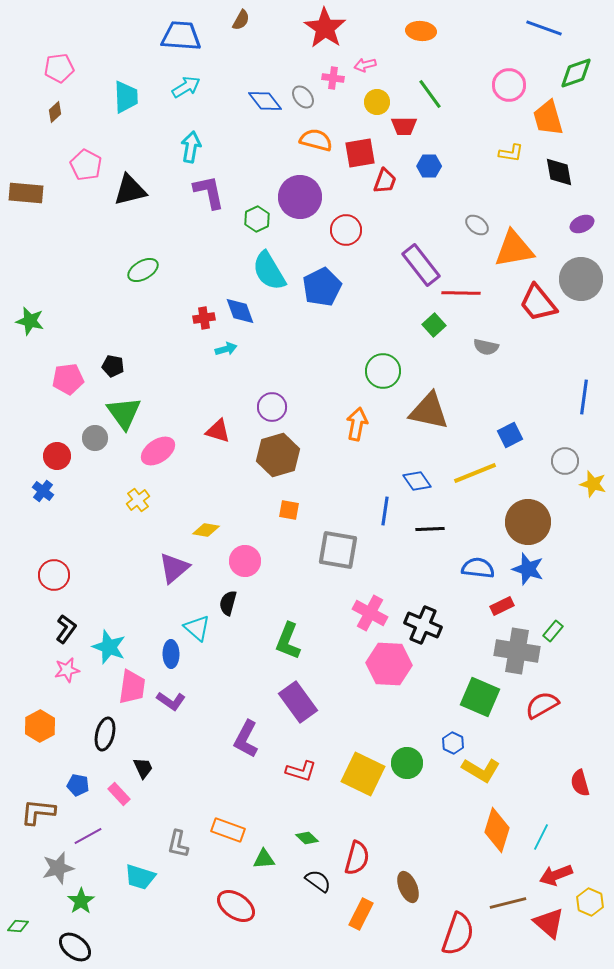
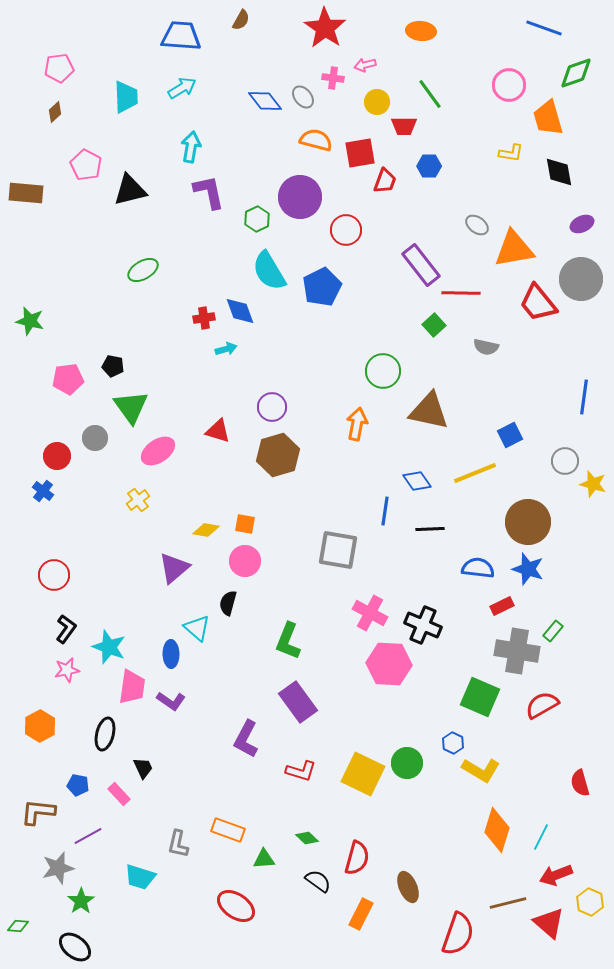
cyan arrow at (186, 87): moved 4 px left, 1 px down
green triangle at (124, 413): moved 7 px right, 6 px up
orange square at (289, 510): moved 44 px left, 14 px down
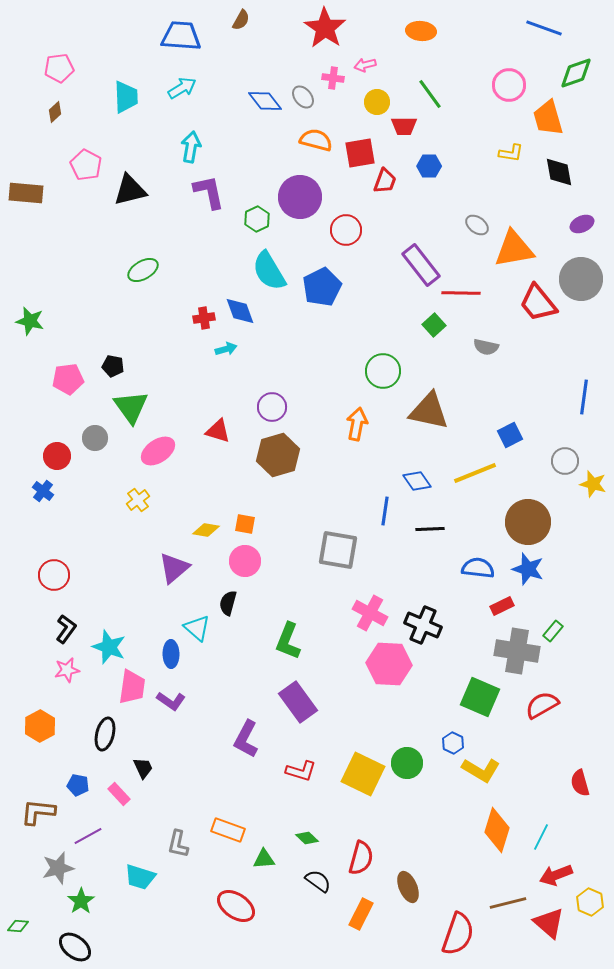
red semicircle at (357, 858): moved 4 px right
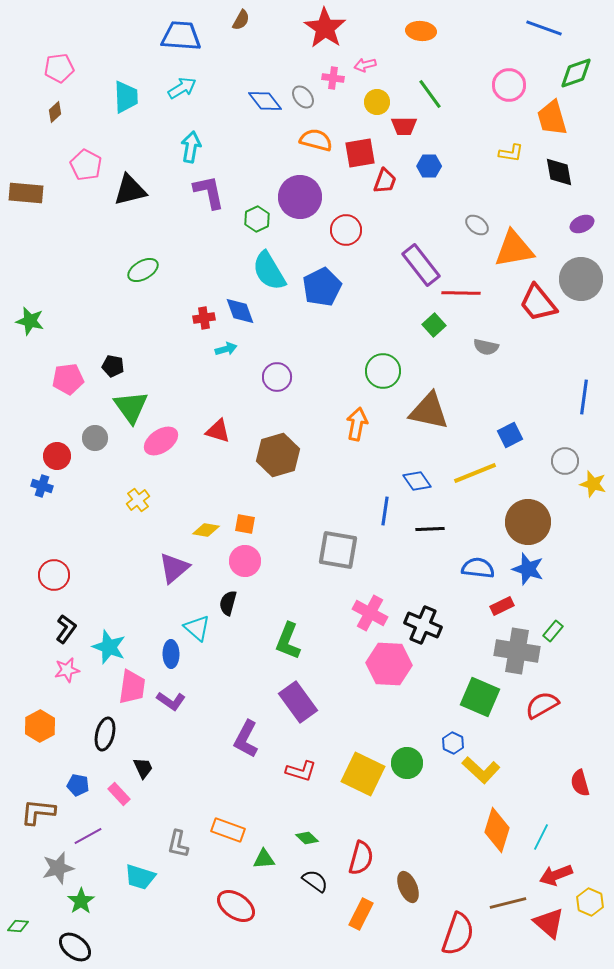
orange trapezoid at (548, 118): moved 4 px right
purple circle at (272, 407): moved 5 px right, 30 px up
pink ellipse at (158, 451): moved 3 px right, 10 px up
blue cross at (43, 491): moved 1 px left, 5 px up; rotated 20 degrees counterclockwise
yellow L-shape at (481, 770): rotated 12 degrees clockwise
black semicircle at (318, 881): moved 3 px left
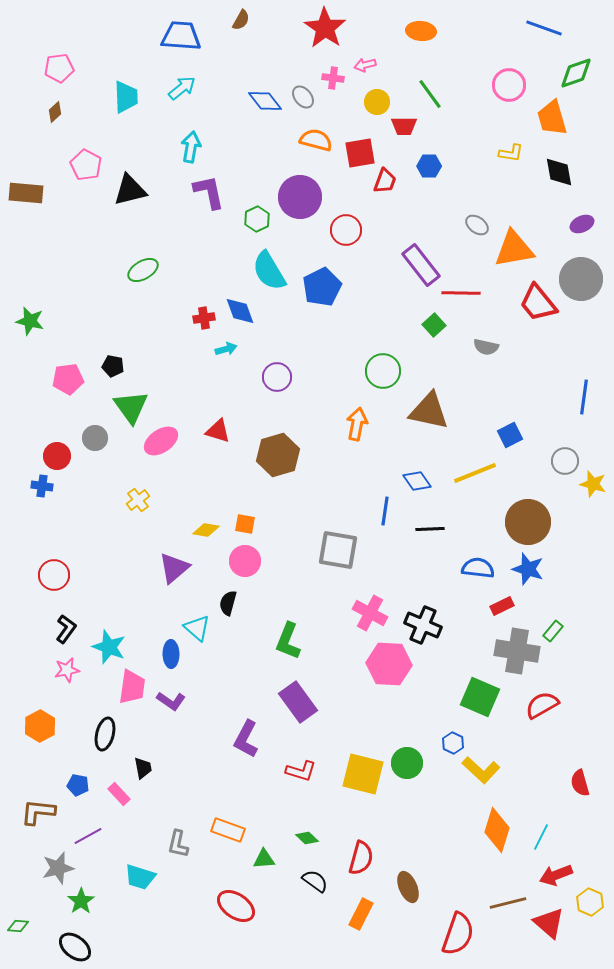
cyan arrow at (182, 88): rotated 8 degrees counterclockwise
blue cross at (42, 486): rotated 10 degrees counterclockwise
black trapezoid at (143, 768): rotated 15 degrees clockwise
yellow square at (363, 774): rotated 12 degrees counterclockwise
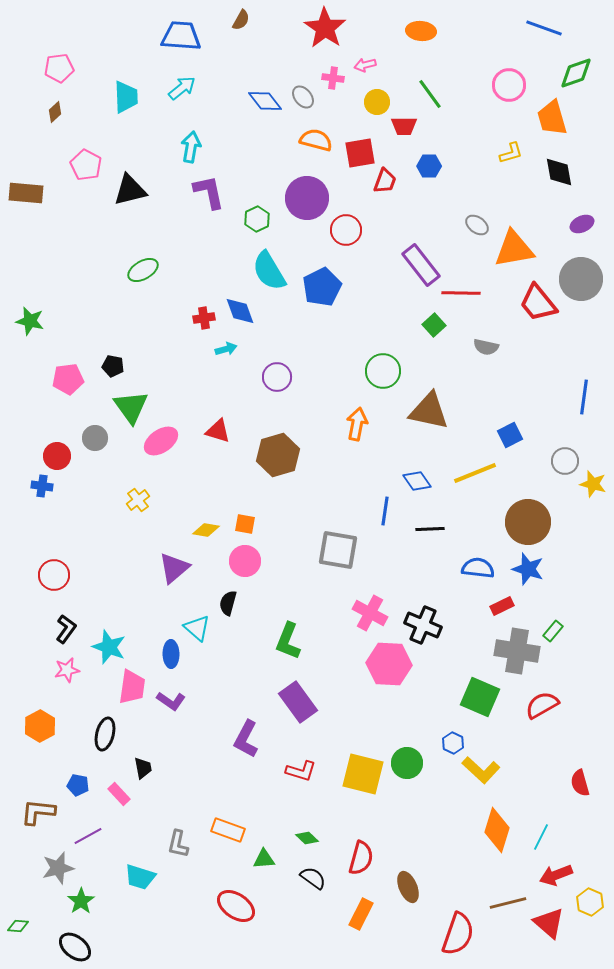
yellow L-shape at (511, 153): rotated 25 degrees counterclockwise
purple circle at (300, 197): moved 7 px right, 1 px down
black semicircle at (315, 881): moved 2 px left, 3 px up
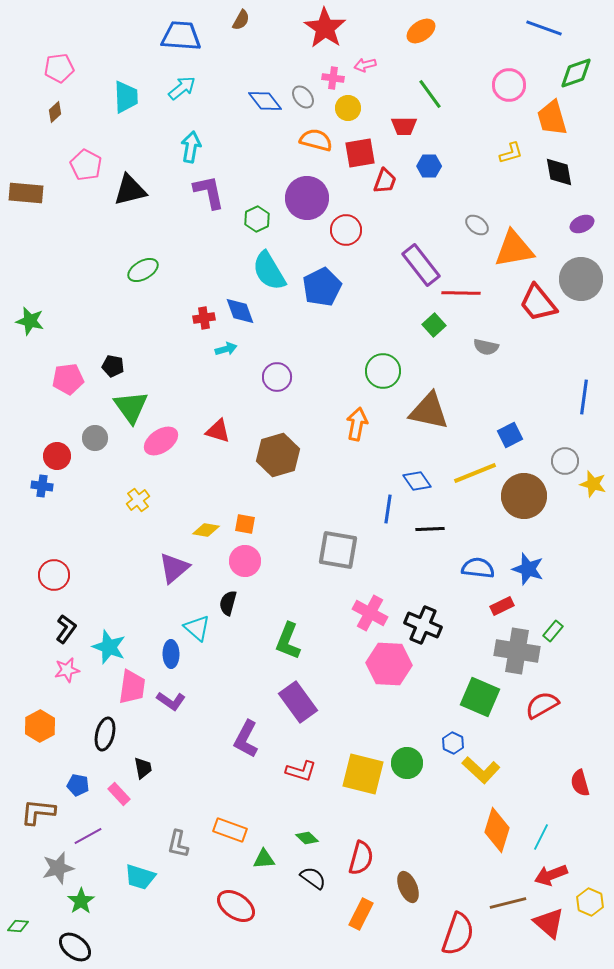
orange ellipse at (421, 31): rotated 40 degrees counterclockwise
yellow circle at (377, 102): moved 29 px left, 6 px down
blue line at (385, 511): moved 3 px right, 2 px up
brown circle at (528, 522): moved 4 px left, 26 px up
orange rectangle at (228, 830): moved 2 px right
red arrow at (556, 875): moved 5 px left
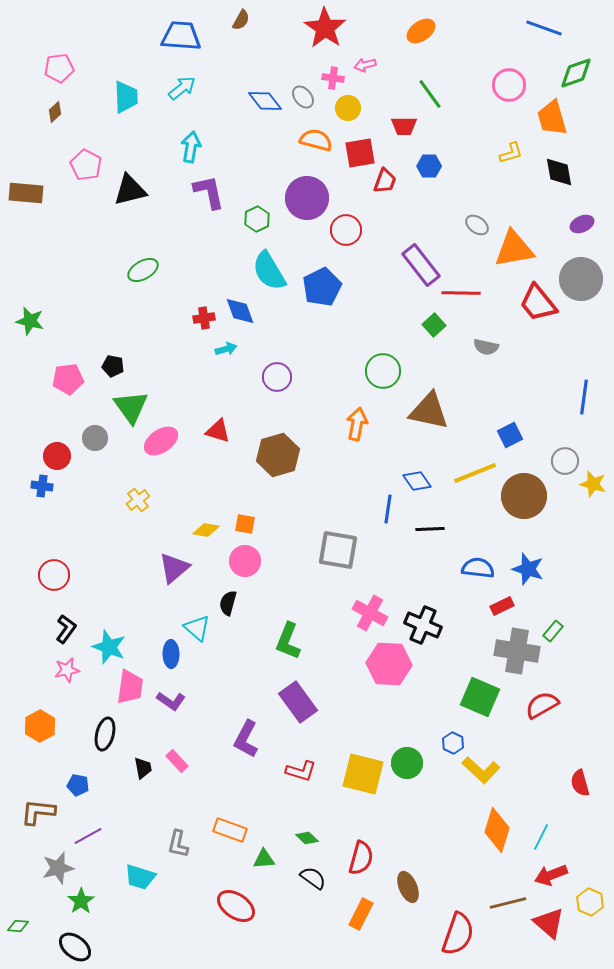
pink trapezoid at (132, 687): moved 2 px left
pink rectangle at (119, 794): moved 58 px right, 33 px up
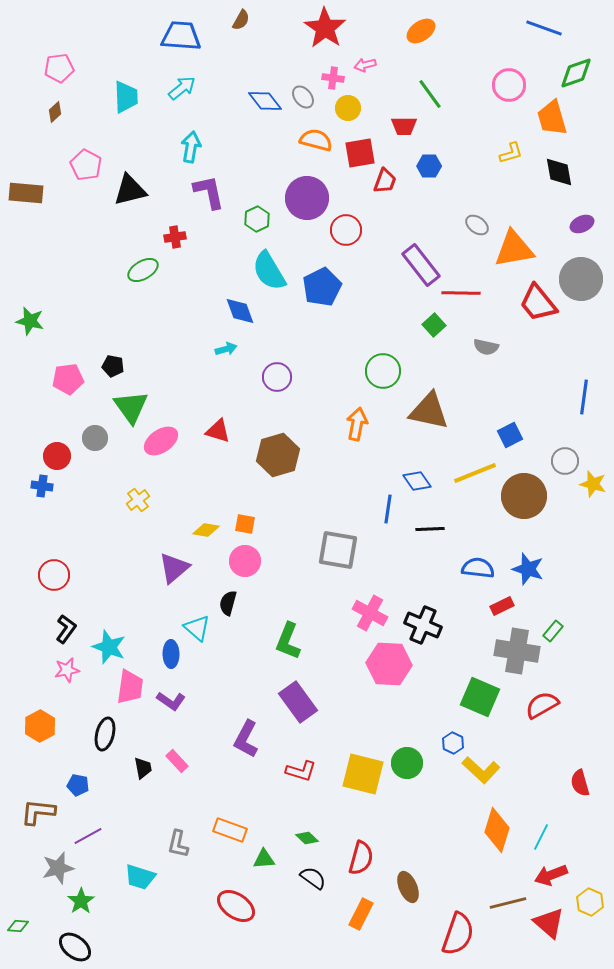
red cross at (204, 318): moved 29 px left, 81 px up
